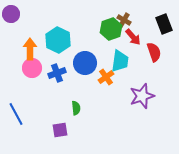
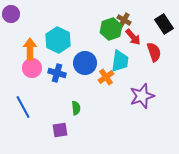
black rectangle: rotated 12 degrees counterclockwise
blue cross: rotated 36 degrees clockwise
blue line: moved 7 px right, 7 px up
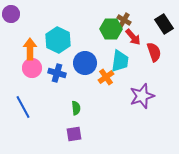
green hexagon: rotated 20 degrees clockwise
purple square: moved 14 px right, 4 px down
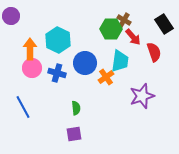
purple circle: moved 2 px down
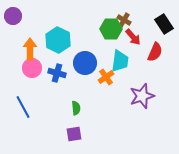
purple circle: moved 2 px right
red semicircle: moved 1 px right; rotated 42 degrees clockwise
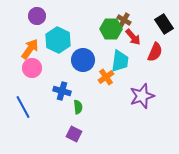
purple circle: moved 24 px right
orange arrow: rotated 35 degrees clockwise
blue circle: moved 2 px left, 3 px up
blue cross: moved 5 px right, 18 px down
green semicircle: moved 2 px right, 1 px up
purple square: rotated 35 degrees clockwise
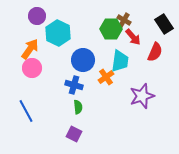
cyan hexagon: moved 7 px up
blue cross: moved 12 px right, 6 px up
blue line: moved 3 px right, 4 px down
